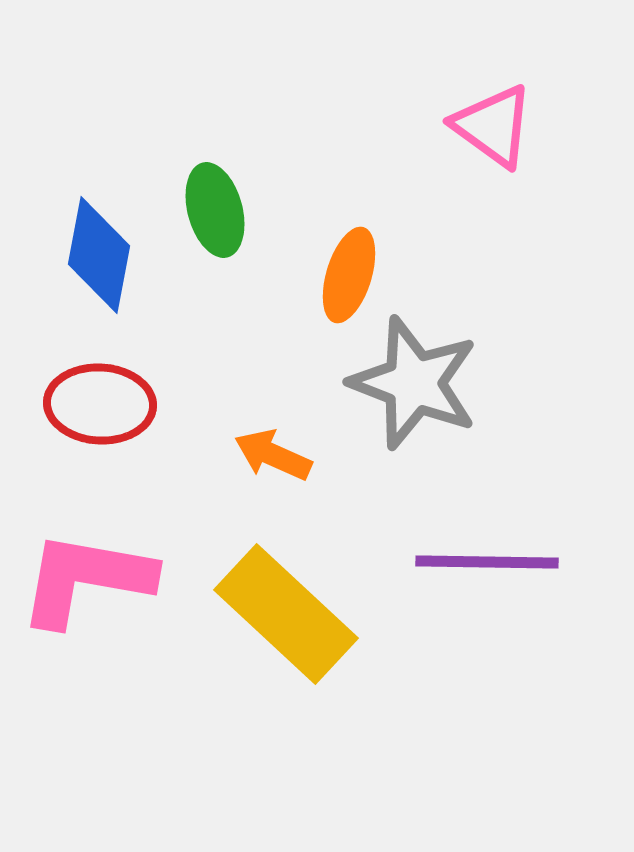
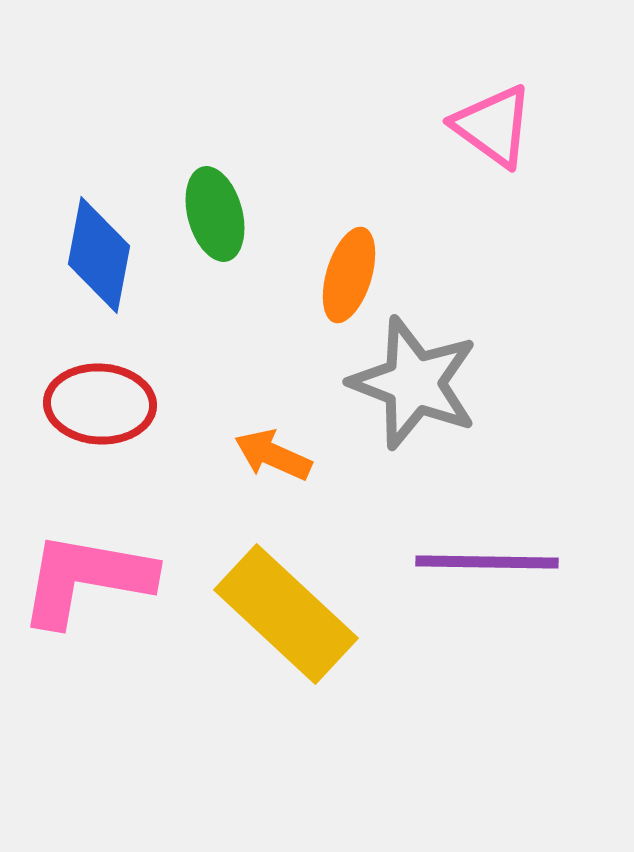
green ellipse: moved 4 px down
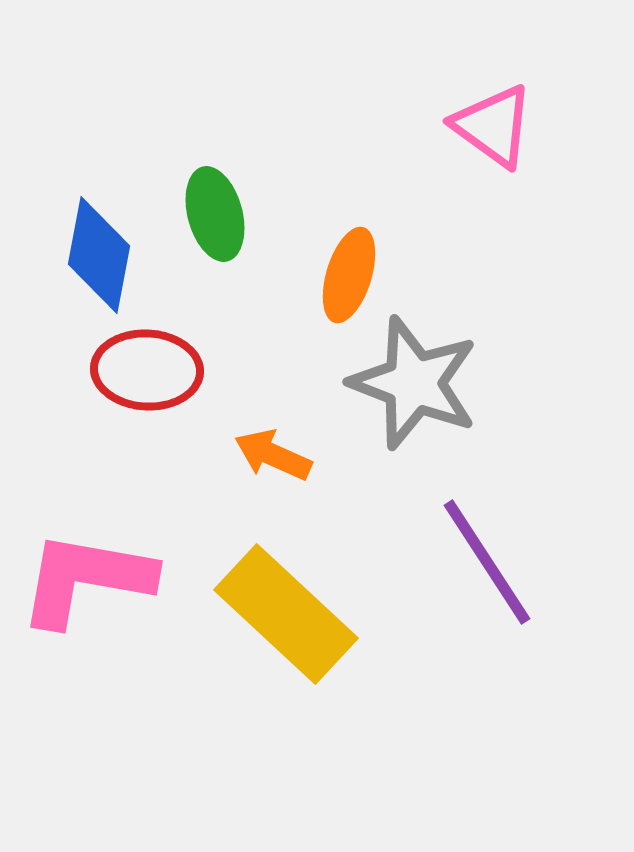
red ellipse: moved 47 px right, 34 px up
purple line: rotated 56 degrees clockwise
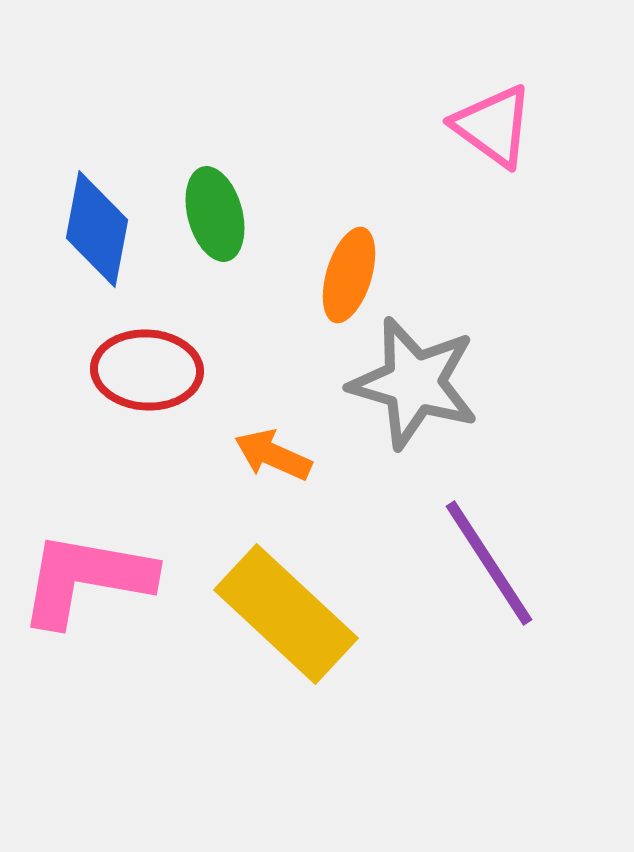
blue diamond: moved 2 px left, 26 px up
gray star: rotated 5 degrees counterclockwise
purple line: moved 2 px right, 1 px down
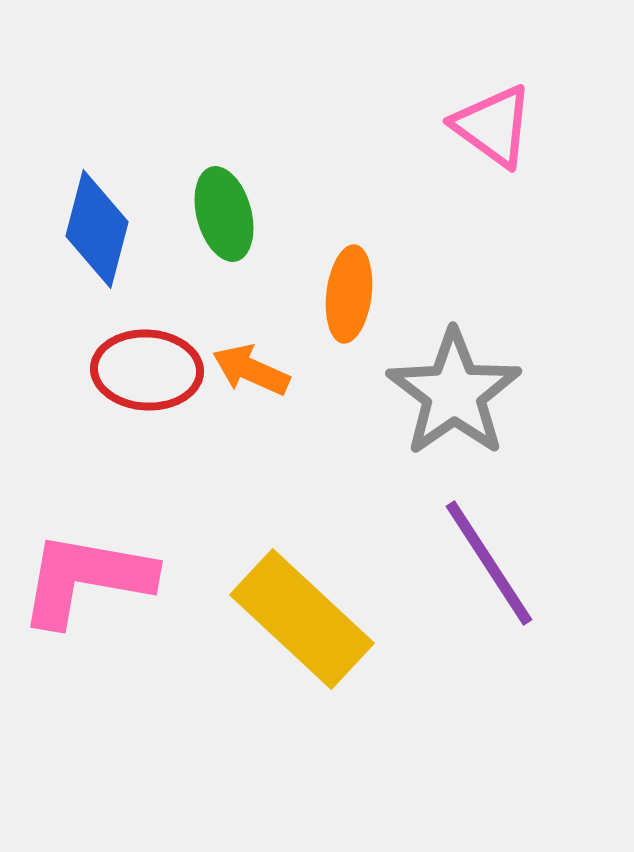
green ellipse: moved 9 px right
blue diamond: rotated 4 degrees clockwise
orange ellipse: moved 19 px down; rotated 10 degrees counterclockwise
gray star: moved 40 px right, 10 px down; rotated 21 degrees clockwise
orange arrow: moved 22 px left, 85 px up
yellow rectangle: moved 16 px right, 5 px down
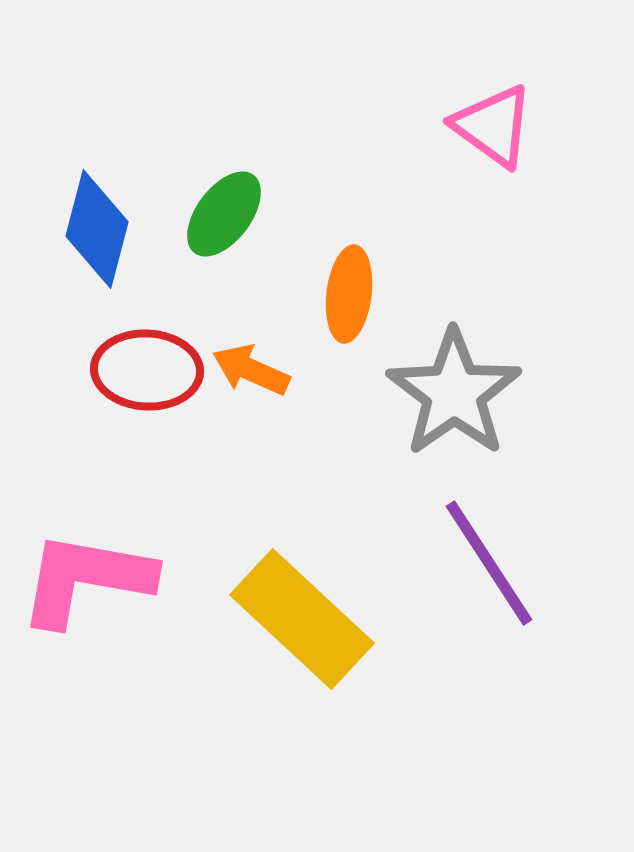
green ellipse: rotated 52 degrees clockwise
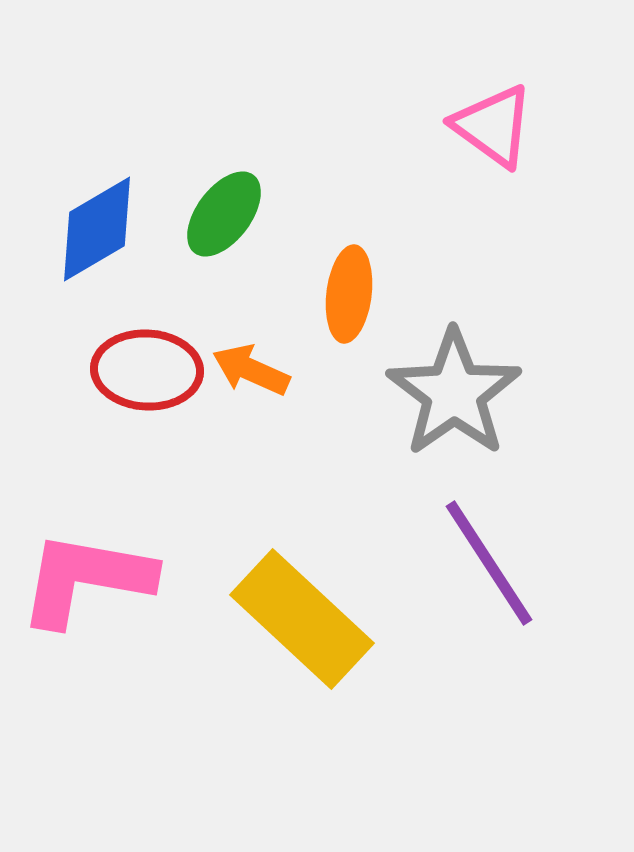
blue diamond: rotated 45 degrees clockwise
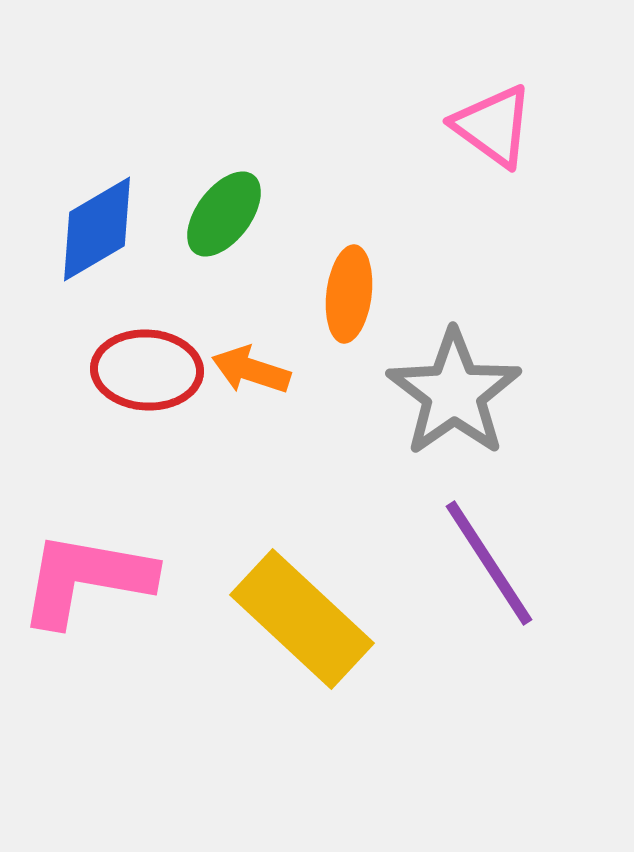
orange arrow: rotated 6 degrees counterclockwise
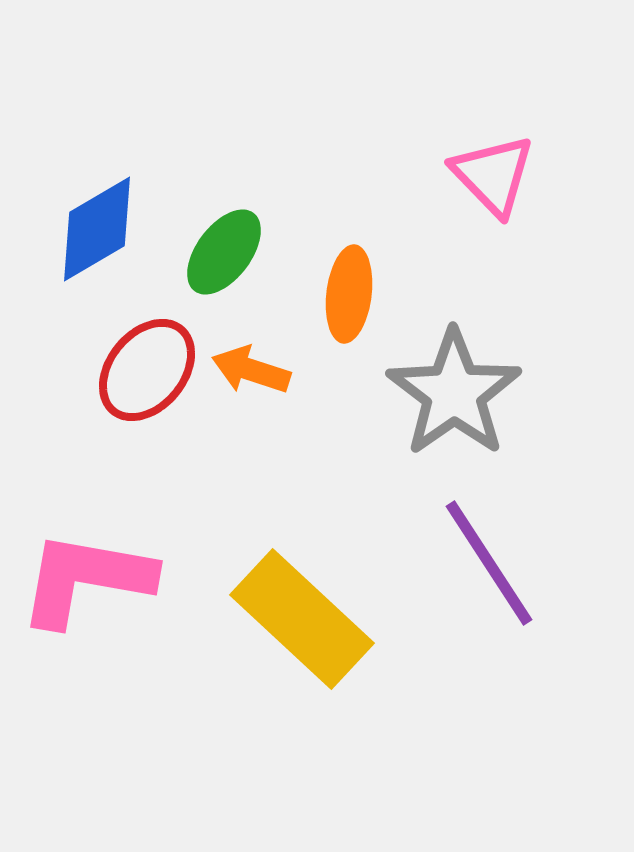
pink triangle: moved 49 px down; rotated 10 degrees clockwise
green ellipse: moved 38 px down
red ellipse: rotated 54 degrees counterclockwise
